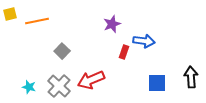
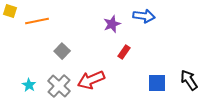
yellow square: moved 3 px up; rotated 32 degrees clockwise
blue arrow: moved 25 px up
red rectangle: rotated 16 degrees clockwise
black arrow: moved 2 px left, 3 px down; rotated 30 degrees counterclockwise
cyan star: moved 2 px up; rotated 16 degrees clockwise
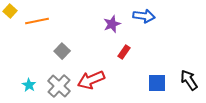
yellow square: rotated 24 degrees clockwise
